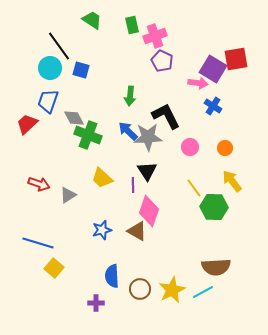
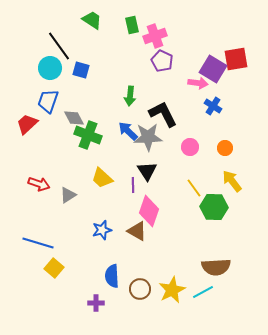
black L-shape: moved 3 px left, 2 px up
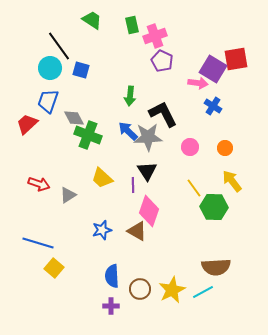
purple cross: moved 15 px right, 3 px down
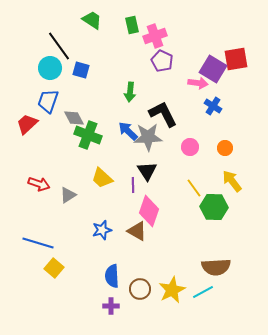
green arrow: moved 4 px up
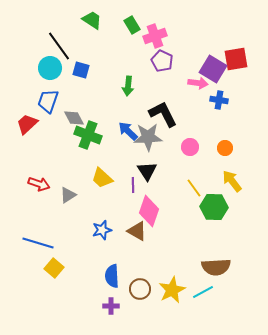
green rectangle: rotated 18 degrees counterclockwise
green arrow: moved 2 px left, 6 px up
blue cross: moved 6 px right, 6 px up; rotated 24 degrees counterclockwise
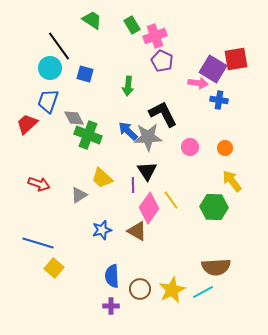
blue square: moved 4 px right, 4 px down
yellow line: moved 23 px left, 12 px down
gray triangle: moved 11 px right
pink diamond: moved 3 px up; rotated 16 degrees clockwise
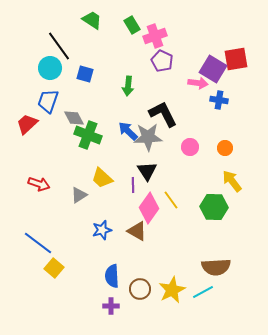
blue line: rotated 20 degrees clockwise
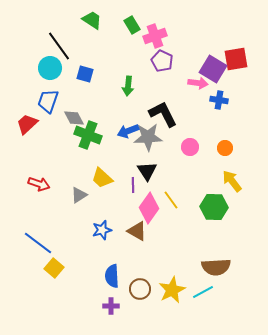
blue arrow: rotated 65 degrees counterclockwise
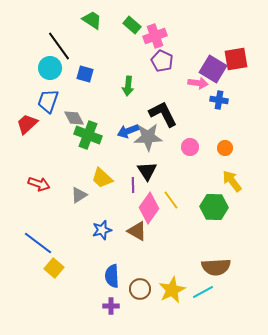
green rectangle: rotated 18 degrees counterclockwise
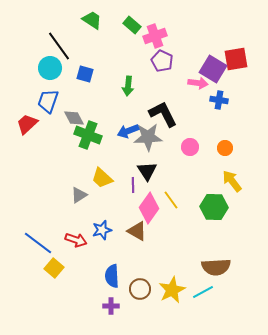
red arrow: moved 37 px right, 56 px down
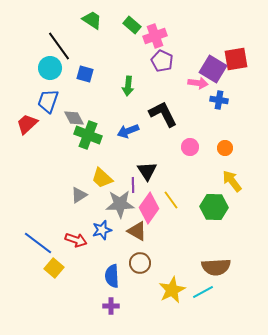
gray star: moved 28 px left, 67 px down
brown circle: moved 26 px up
